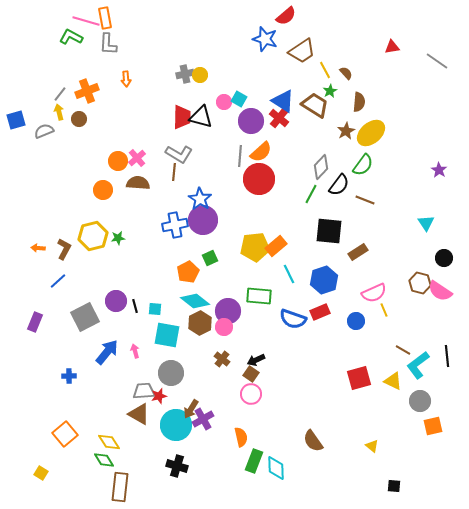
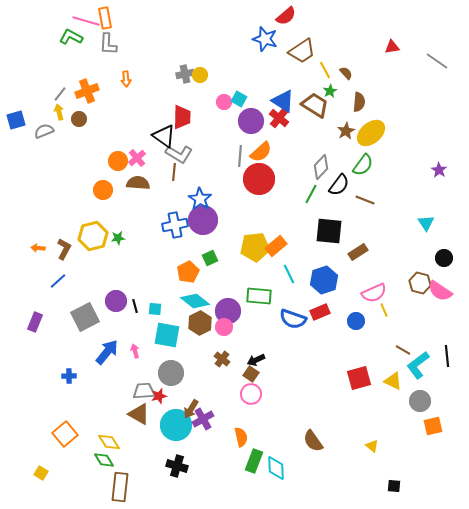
black triangle at (201, 117): moved 37 px left, 19 px down; rotated 20 degrees clockwise
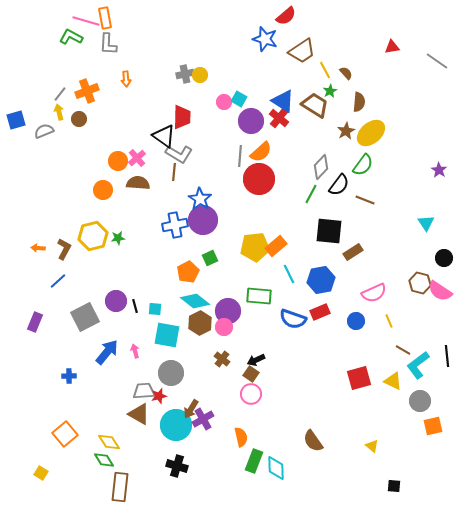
brown rectangle at (358, 252): moved 5 px left
blue hexagon at (324, 280): moved 3 px left; rotated 8 degrees clockwise
yellow line at (384, 310): moved 5 px right, 11 px down
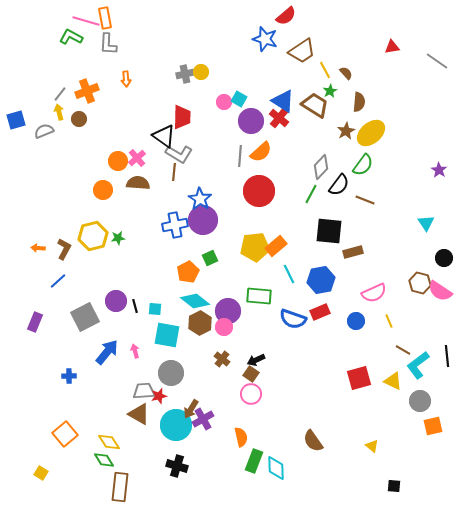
yellow circle at (200, 75): moved 1 px right, 3 px up
red circle at (259, 179): moved 12 px down
brown rectangle at (353, 252): rotated 18 degrees clockwise
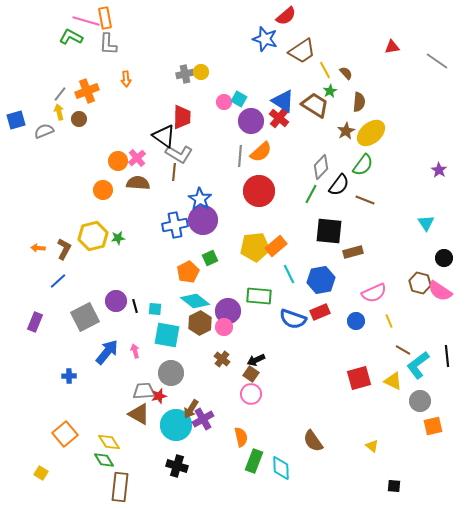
cyan diamond at (276, 468): moved 5 px right
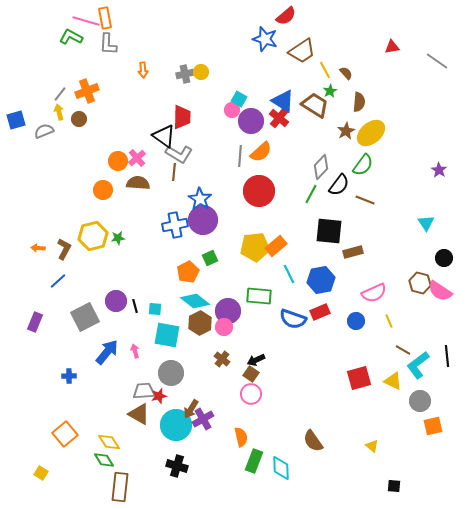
orange arrow at (126, 79): moved 17 px right, 9 px up
pink circle at (224, 102): moved 8 px right, 8 px down
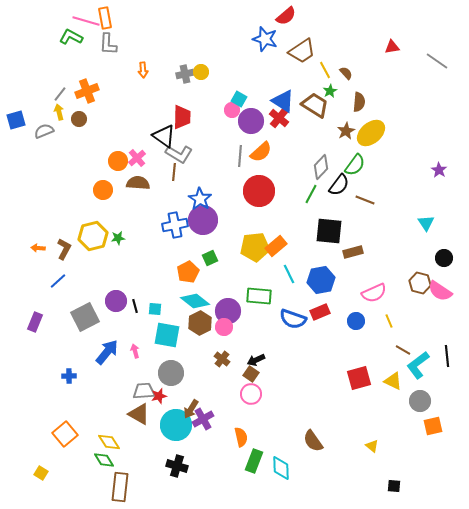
green semicircle at (363, 165): moved 8 px left
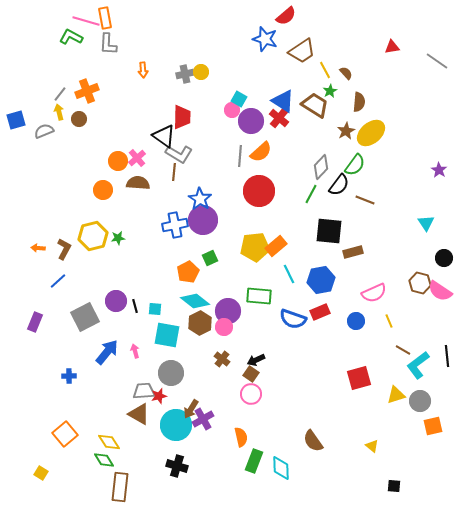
yellow triangle at (393, 381): moved 3 px right, 14 px down; rotated 42 degrees counterclockwise
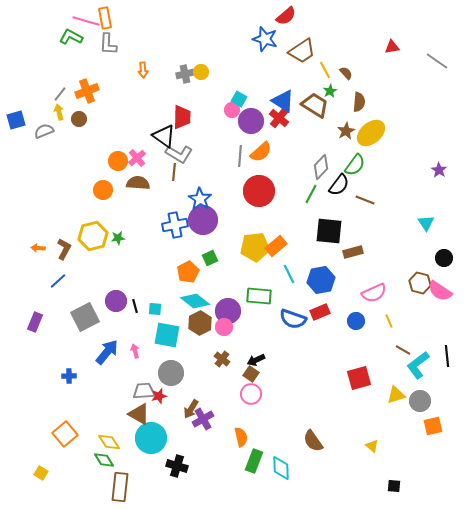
cyan circle at (176, 425): moved 25 px left, 13 px down
